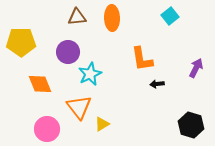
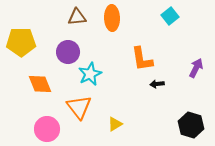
yellow triangle: moved 13 px right
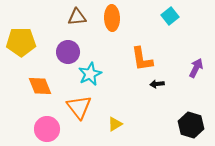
orange diamond: moved 2 px down
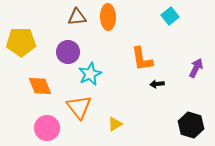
orange ellipse: moved 4 px left, 1 px up
pink circle: moved 1 px up
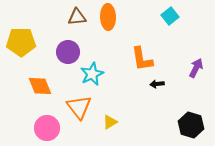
cyan star: moved 2 px right
yellow triangle: moved 5 px left, 2 px up
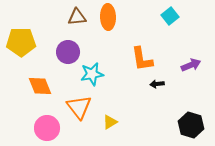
purple arrow: moved 5 px left, 3 px up; rotated 42 degrees clockwise
cyan star: rotated 15 degrees clockwise
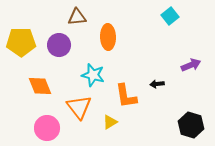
orange ellipse: moved 20 px down
purple circle: moved 9 px left, 7 px up
orange L-shape: moved 16 px left, 37 px down
cyan star: moved 1 px right, 1 px down; rotated 25 degrees clockwise
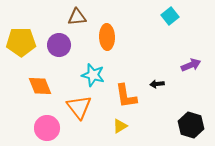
orange ellipse: moved 1 px left
yellow triangle: moved 10 px right, 4 px down
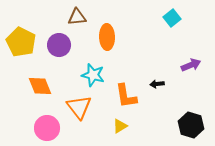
cyan square: moved 2 px right, 2 px down
yellow pentagon: rotated 28 degrees clockwise
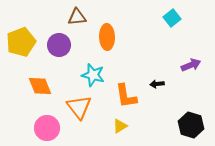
yellow pentagon: rotated 24 degrees clockwise
